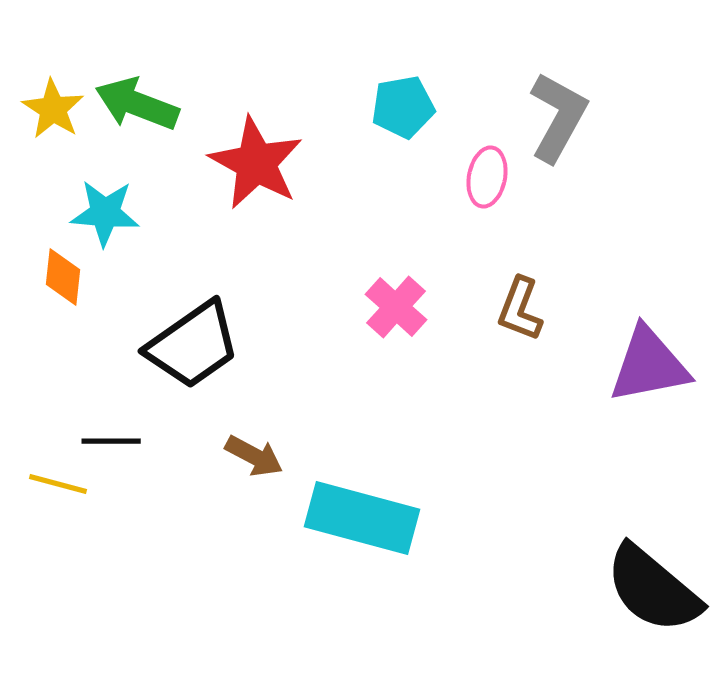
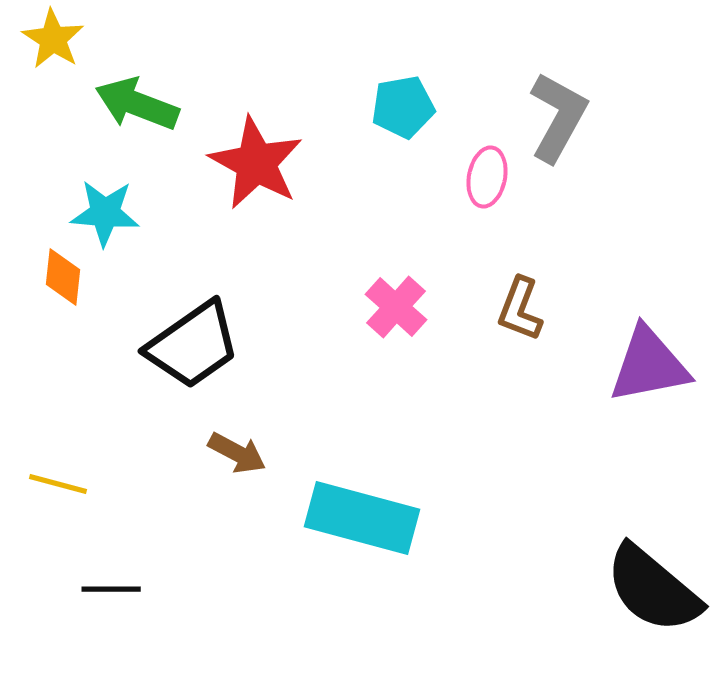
yellow star: moved 70 px up
black line: moved 148 px down
brown arrow: moved 17 px left, 3 px up
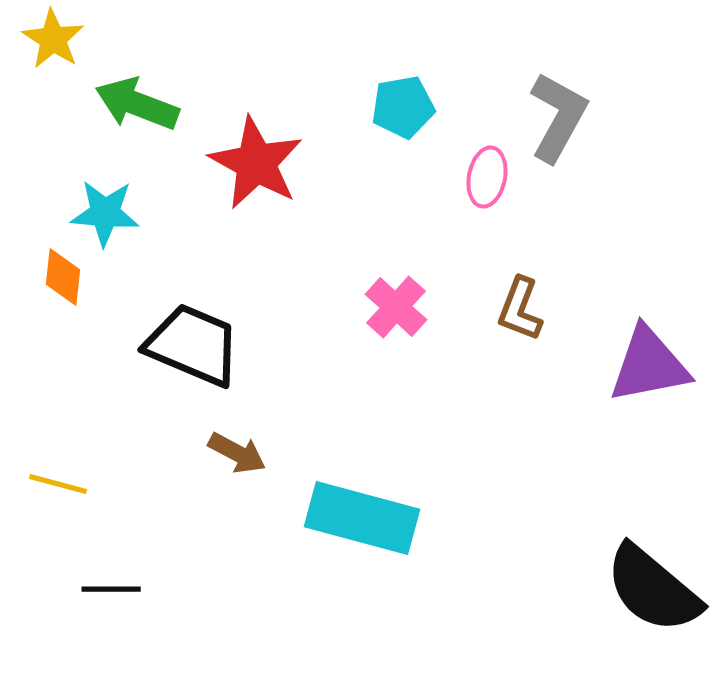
black trapezoid: rotated 122 degrees counterclockwise
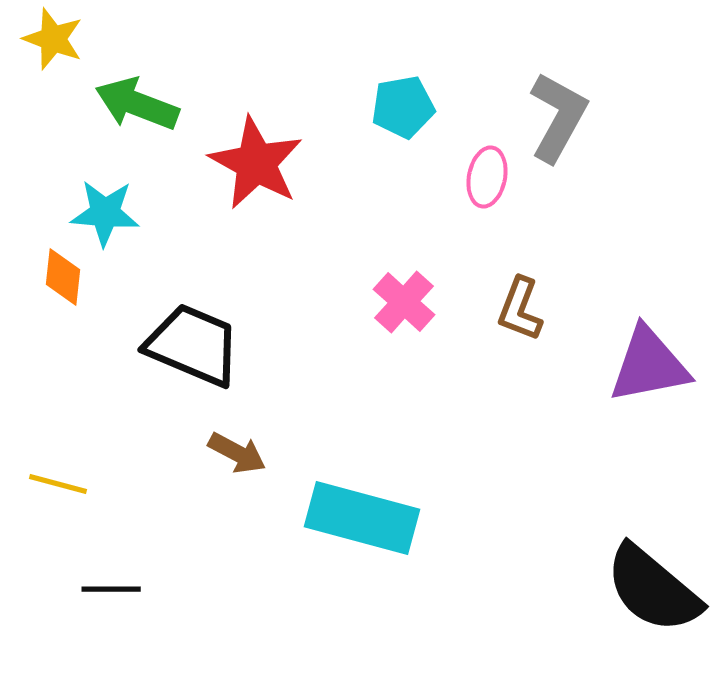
yellow star: rotated 12 degrees counterclockwise
pink cross: moved 8 px right, 5 px up
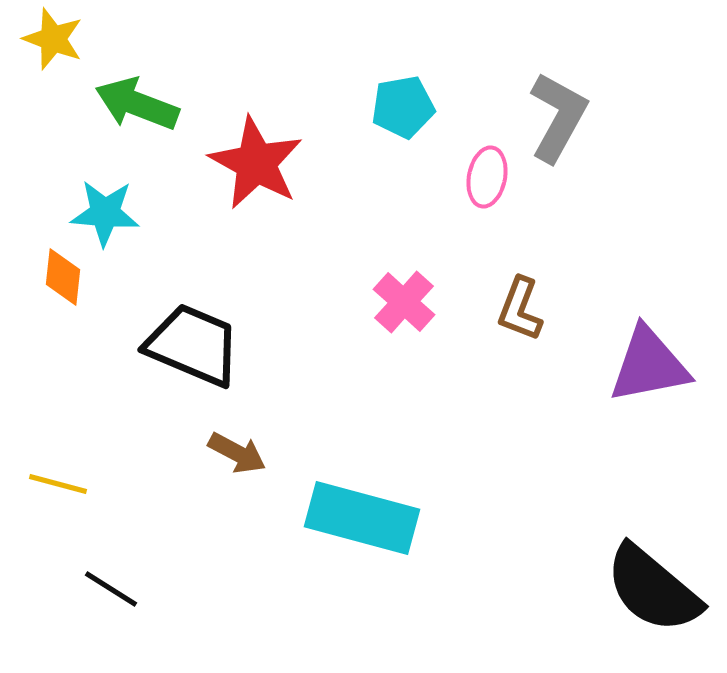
black line: rotated 32 degrees clockwise
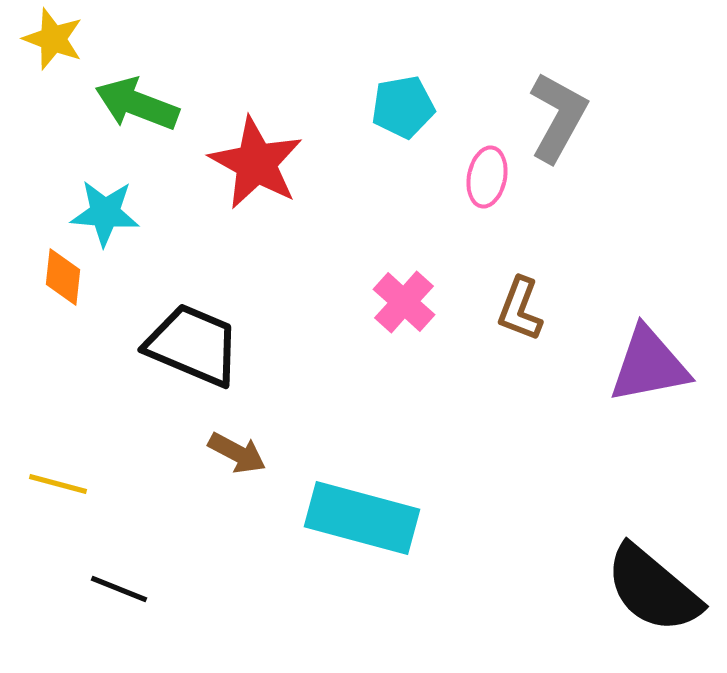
black line: moved 8 px right; rotated 10 degrees counterclockwise
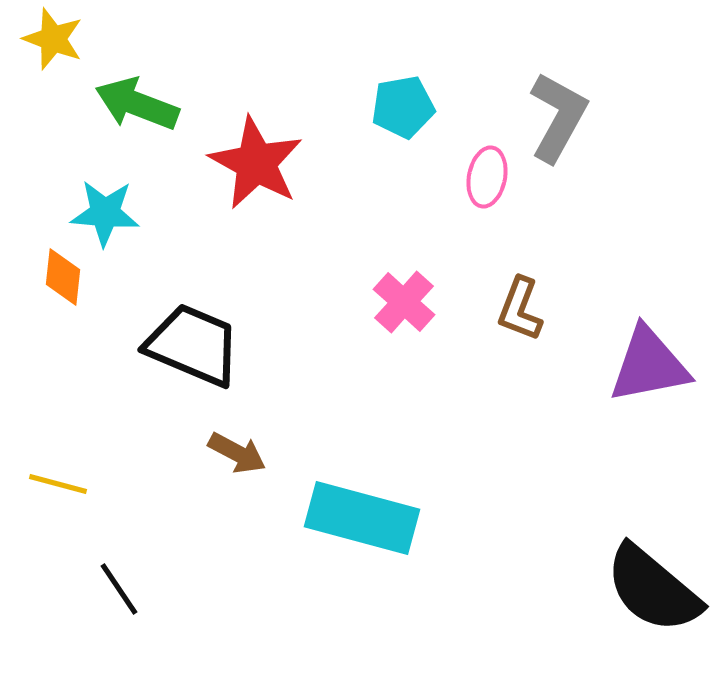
black line: rotated 34 degrees clockwise
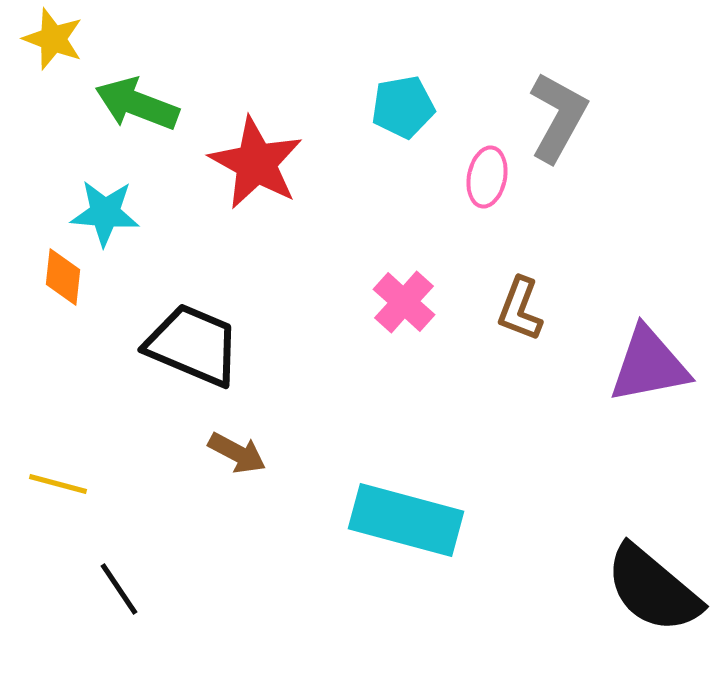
cyan rectangle: moved 44 px right, 2 px down
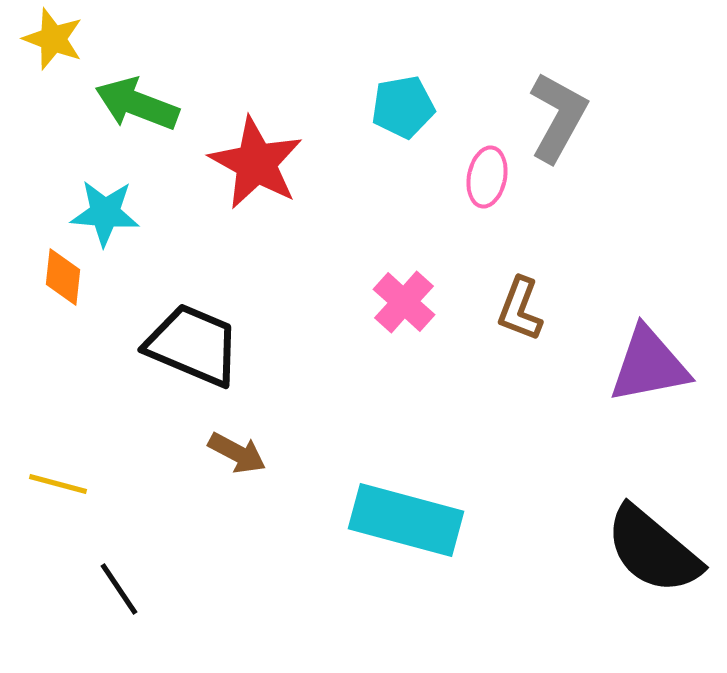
black semicircle: moved 39 px up
